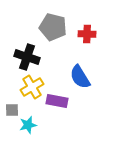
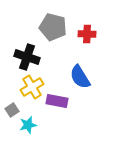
gray square: rotated 32 degrees counterclockwise
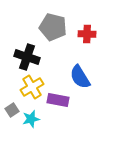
purple rectangle: moved 1 px right, 1 px up
cyan star: moved 3 px right, 6 px up
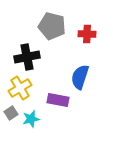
gray pentagon: moved 1 px left, 1 px up
black cross: rotated 30 degrees counterclockwise
blue semicircle: rotated 50 degrees clockwise
yellow cross: moved 12 px left, 1 px down
gray square: moved 1 px left, 3 px down
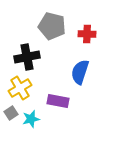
blue semicircle: moved 5 px up
purple rectangle: moved 1 px down
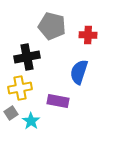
red cross: moved 1 px right, 1 px down
blue semicircle: moved 1 px left
yellow cross: rotated 20 degrees clockwise
cyan star: moved 2 px down; rotated 24 degrees counterclockwise
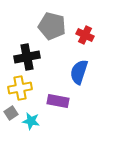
red cross: moved 3 px left; rotated 24 degrees clockwise
cyan star: rotated 24 degrees counterclockwise
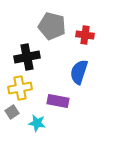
red cross: rotated 18 degrees counterclockwise
gray square: moved 1 px right, 1 px up
cyan star: moved 6 px right, 2 px down
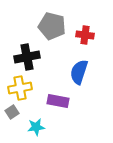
cyan star: moved 1 px left, 4 px down; rotated 18 degrees counterclockwise
